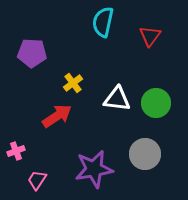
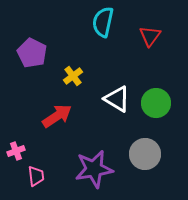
purple pentagon: rotated 24 degrees clockwise
yellow cross: moved 7 px up
white triangle: rotated 24 degrees clockwise
pink trapezoid: moved 1 px left, 4 px up; rotated 140 degrees clockwise
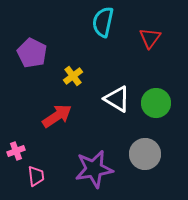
red triangle: moved 2 px down
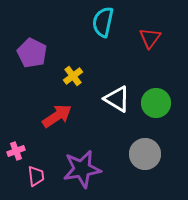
purple star: moved 12 px left
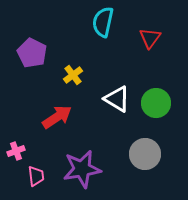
yellow cross: moved 1 px up
red arrow: moved 1 px down
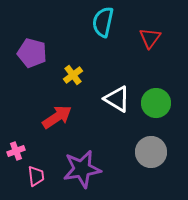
purple pentagon: rotated 12 degrees counterclockwise
gray circle: moved 6 px right, 2 px up
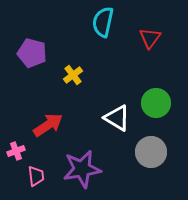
white triangle: moved 19 px down
red arrow: moved 9 px left, 8 px down
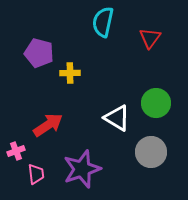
purple pentagon: moved 7 px right
yellow cross: moved 3 px left, 2 px up; rotated 36 degrees clockwise
purple star: rotated 9 degrees counterclockwise
pink trapezoid: moved 2 px up
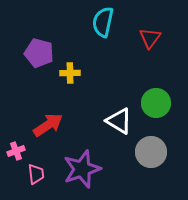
white triangle: moved 2 px right, 3 px down
